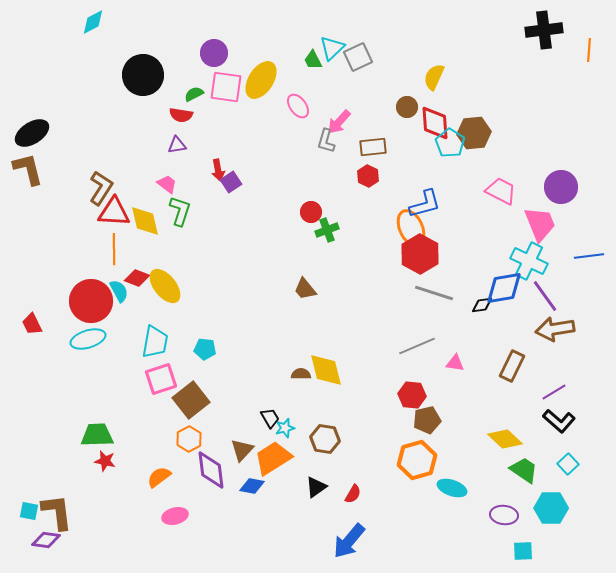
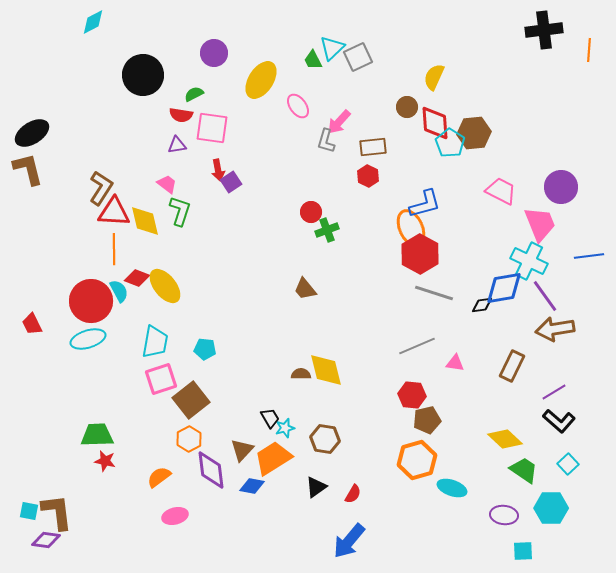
pink square at (226, 87): moved 14 px left, 41 px down
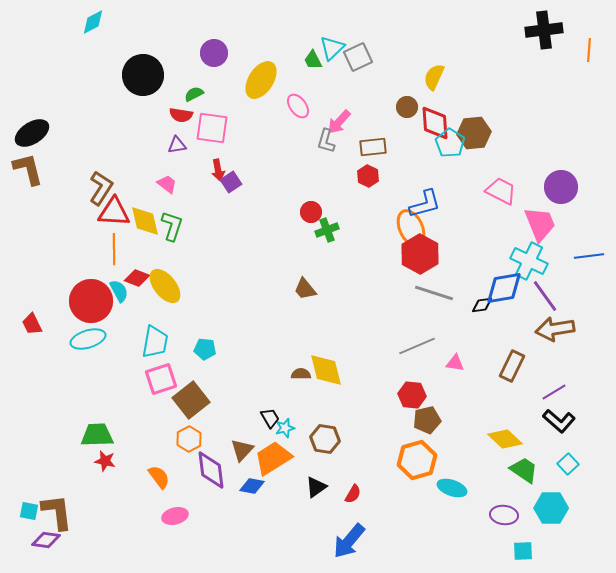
green L-shape at (180, 211): moved 8 px left, 15 px down
orange semicircle at (159, 477): rotated 90 degrees clockwise
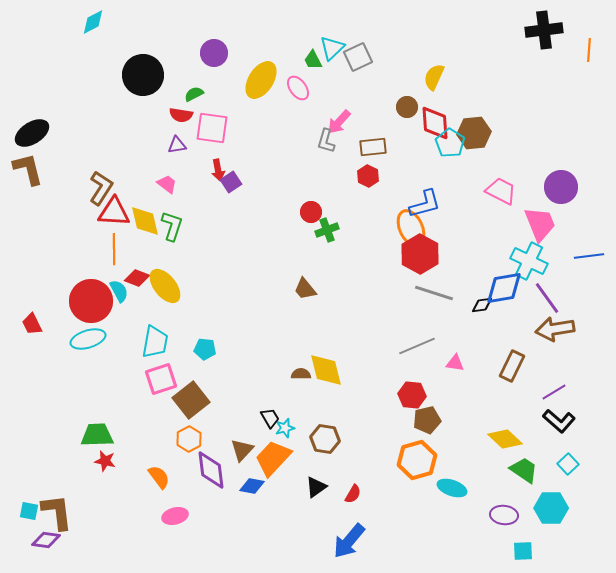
pink ellipse at (298, 106): moved 18 px up
purple line at (545, 296): moved 2 px right, 2 px down
orange trapezoid at (273, 458): rotated 15 degrees counterclockwise
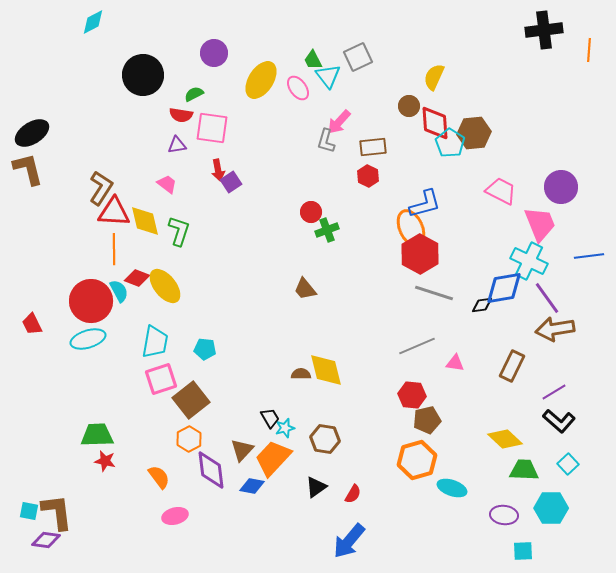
cyan triangle at (332, 48): moved 4 px left, 28 px down; rotated 24 degrees counterclockwise
brown circle at (407, 107): moved 2 px right, 1 px up
green L-shape at (172, 226): moved 7 px right, 5 px down
green trapezoid at (524, 470): rotated 32 degrees counterclockwise
